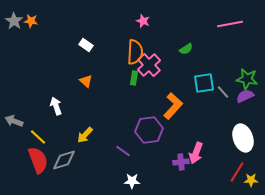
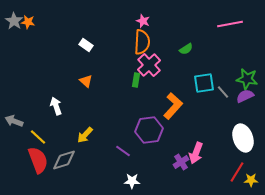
orange star: moved 3 px left, 1 px down
orange semicircle: moved 7 px right, 10 px up
green rectangle: moved 2 px right, 2 px down
purple cross: rotated 28 degrees counterclockwise
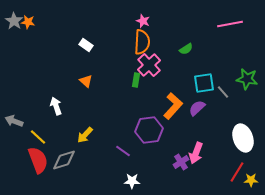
purple semicircle: moved 48 px left, 12 px down; rotated 18 degrees counterclockwise
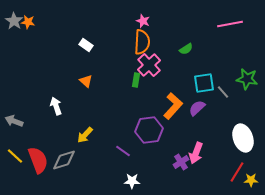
yellow line: moved 23 px left, 19 px down
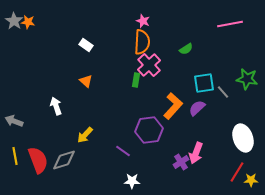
yellow line: rotated 36 degrees clockwise
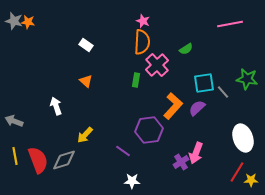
gray star: rotated 18 degrees counterclockwise
pink cross: moved 8 px right
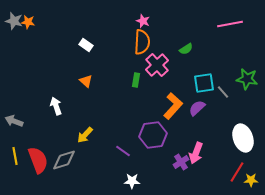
purple hexagon: moved 4 px right, 5 px down
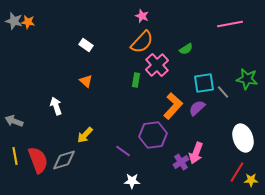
pink star: moved 1 px left, 5 px up
orange semicircle: rotated 40 degrees clockwise
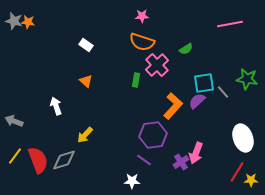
pink star: rotated 24 degrees counterclockwise
orange semicircle: rotated 65 degrees clockwise
purple semicircle: moved 7 px up
purple line: moved 21 px right, 9 px down
yellow line: rotated 48 degrees clockwise
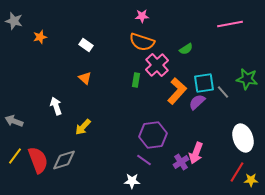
orange star: moved 12 px right, 15 px down; rotated 24 degrees counterclockwise
orange triangle: moved 1 px left, 3 px up
purple semicircle: moved 1 px down
orange L-shape: moved 4 px right, 15 px up
yellow arrow: moved 2 px left, 8 px up
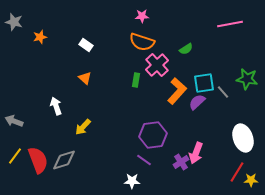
gray star: moved 1 px down
